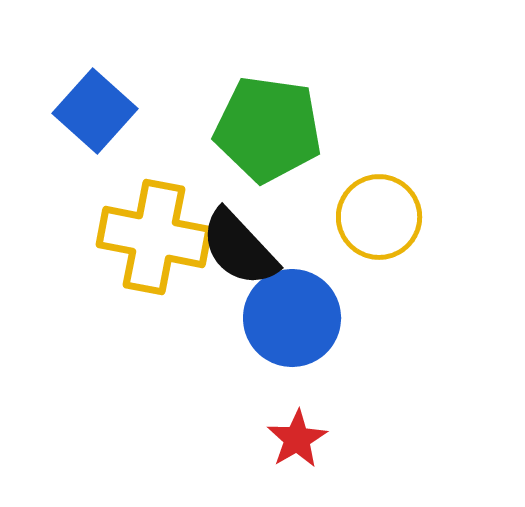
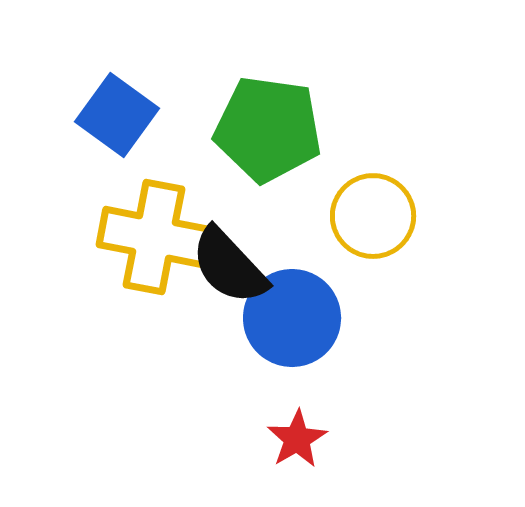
blue square: moved 22 px right, 4 px down; rotated 6 degrees counterclockwise
yellow circle: moved 6 px left, 1 px up
black semicircle: moved 10 px left, 18 px down
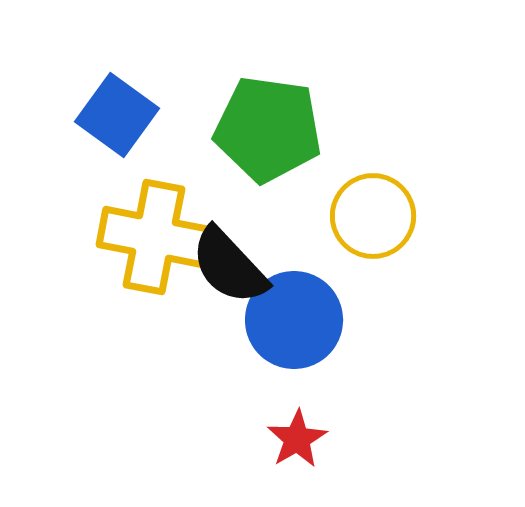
blue circle: moved 2 px right, 2 px down
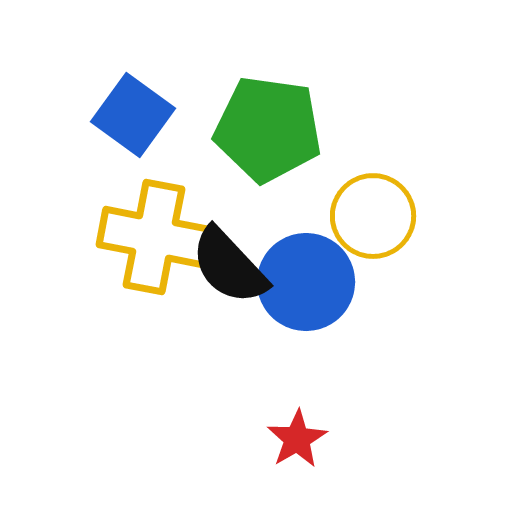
blue square: moved 16 px right
blue circle: moved 12 px right, 38 px up
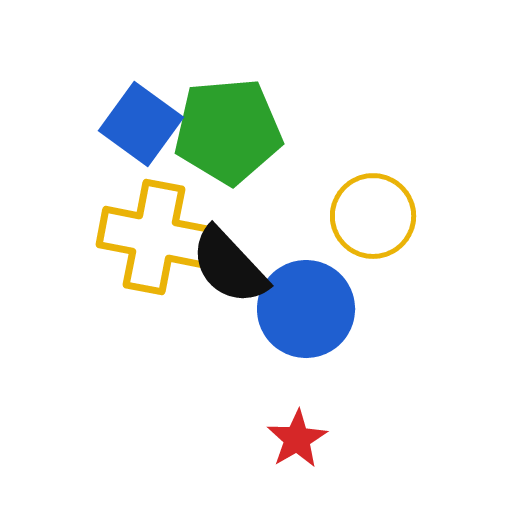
blue square: moved 8 px right, 9 px down
green pentagon: moved 40 px left, 2 px down; rotated 13 degrees counterclockwise
blue circle: moved 27 px down
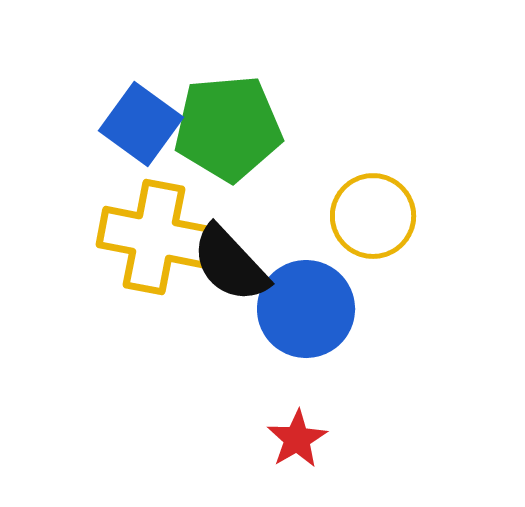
green pentagon: moved 3 px up
black semicircle: moved 1 px right, 2 px up
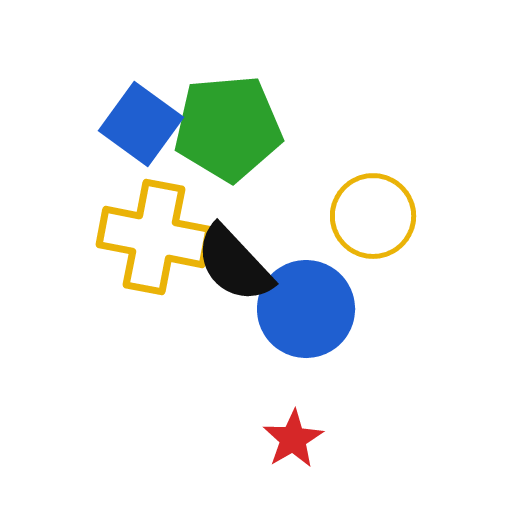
black semicircle: moved 4 px right
red star: moved 4 px left
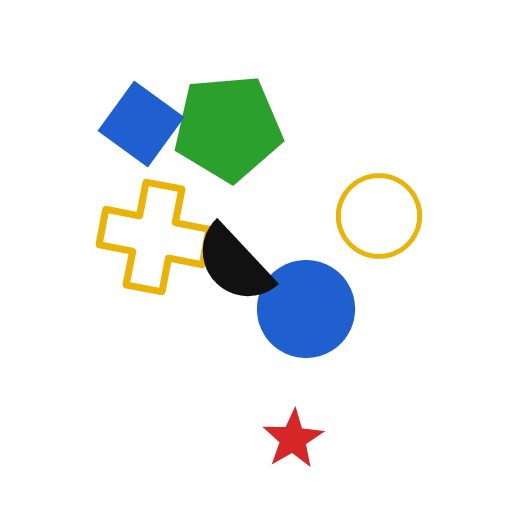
yellow circle: moved 6 px right
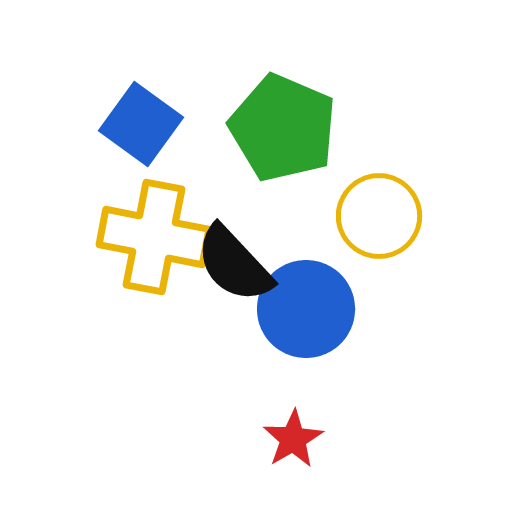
green pentagon: moved 55 px right; rotated 28 degrees clockwise
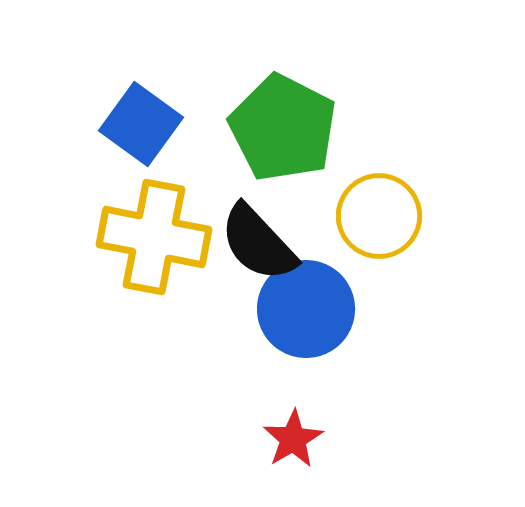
green pentagon: rotated 4 degrees clockwise
black semicircle: moved 24 px right, 21 px up
